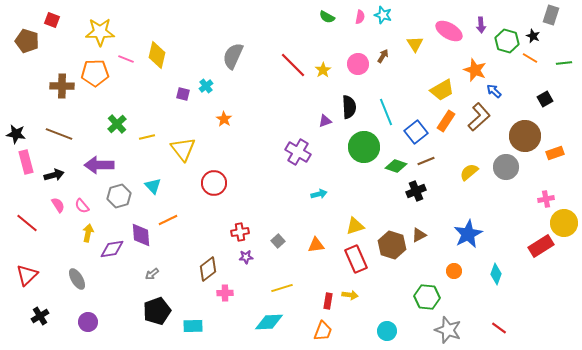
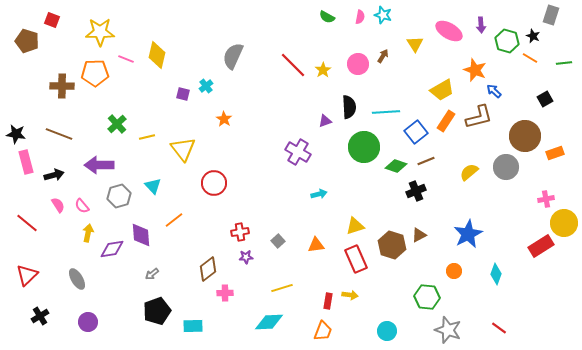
cyan line at (386, 112): rotated 72 degrees counterclockwise
brown L-shape at (479, 117): rotated 28 degrees clockwise
orange line at (168, 220): moved 6 px right; rotated 12 degrees counterclockwise
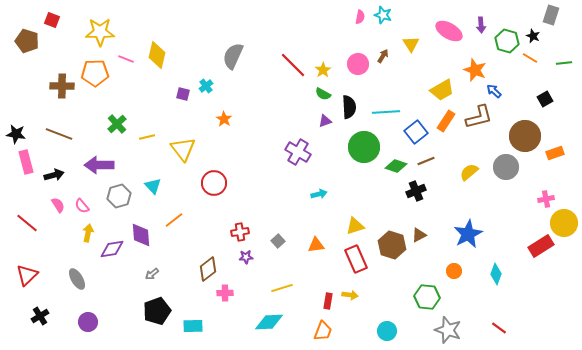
green semicircle at (327, 17): moved 4 px left, 77 px down
yellow triangle at (415, 44): moved 4 px left
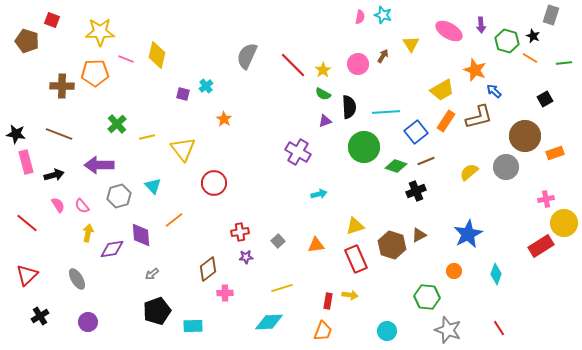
gray semicircle at (233, 56): moved 14 px right
red line at (499, 328): rotated 21 degrees clockwise
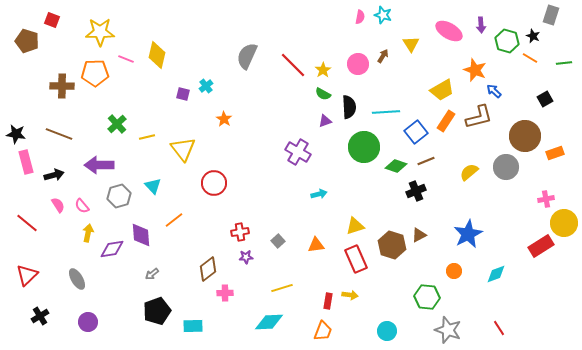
cyan diamond at (496, 274): rotated 50 degrees clockwise
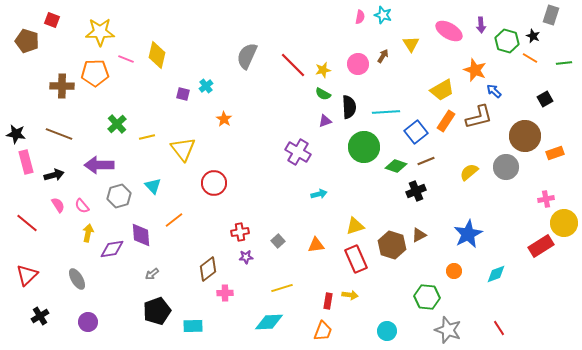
yellow star at (323, 70): rotated 21 degrees clockwise
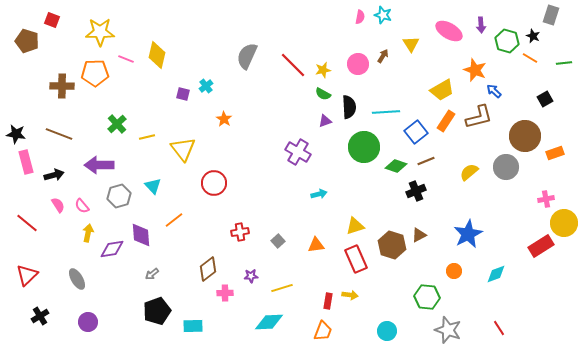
purple star at (246, 257): moved 5 px right, 19 px down
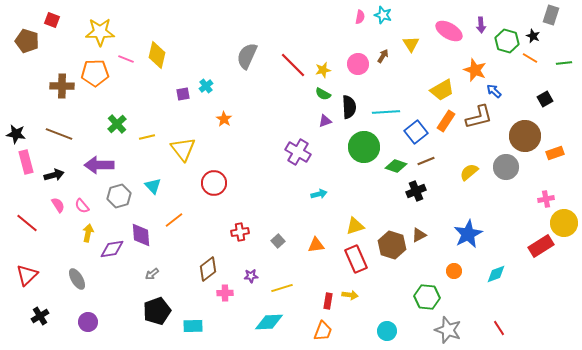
purple square at (183, 94): rotated 24 degrees counterclockwise
